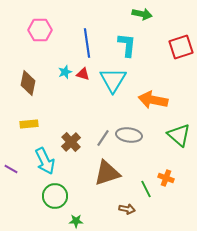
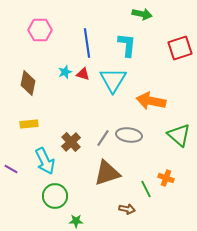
red square: moved 1 px left, 1 px down
orange arrow: moved 2 px left, 1 px down
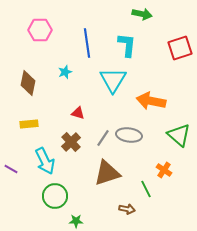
red triangle: moved 5 px left, 39 px down
orange cross: moved 2 px left, 8 px up; rotated 14 degrees clockwise
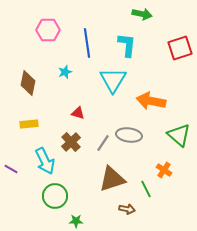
pink hexagon: moved 8 px right
gray line: moved 5 px down
brown triangle: moved 5 px right, 6 px down
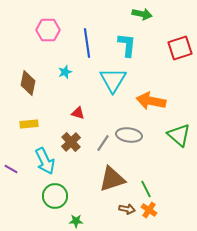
orange cross: moved 15 px left, 40 px down
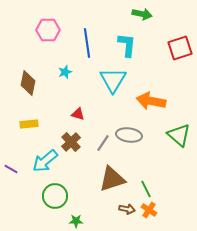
red triangle: moved 1 px down
cyan arrow: rotated 76 degrees clockwise
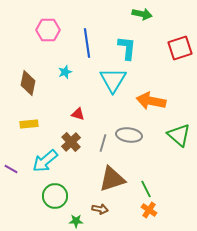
cyan L-shape: moved 3 px down
gray line: rotated 18 degrees counterclockwise
brown arrow: moved 27 px left
